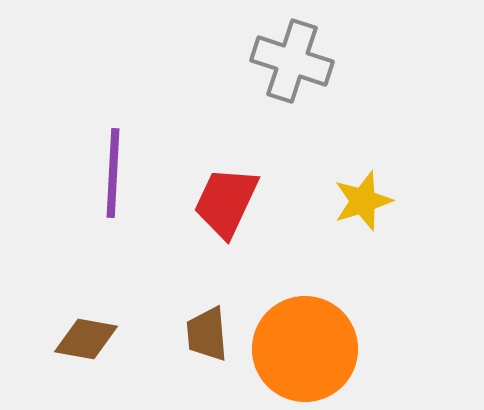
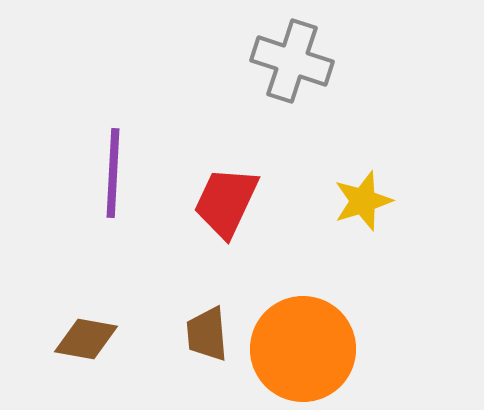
orange circle: moved 2 px left
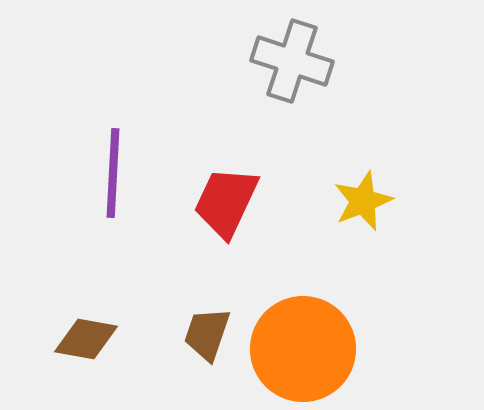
yellow star: rotated 4 degrees counterclockwise
brown trapezoid: rotated 24 degrees clockwise
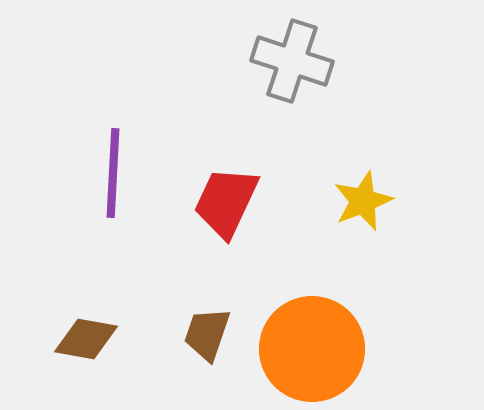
orange circle: moved 9 px right
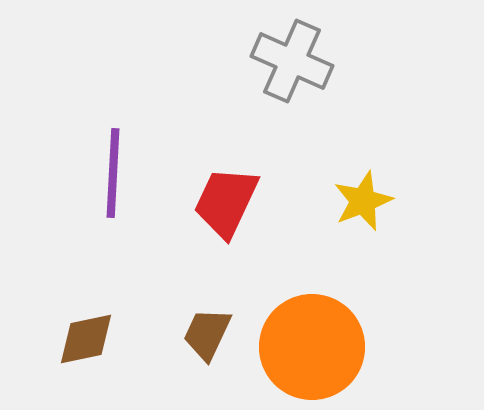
gray cross: rotated 6 degrees clockwise
brown trapezoid: rotated 6 degrees clockwise
brown diamond: rotated 22 degrees counterclockwise
orange circle: moved 2 px up
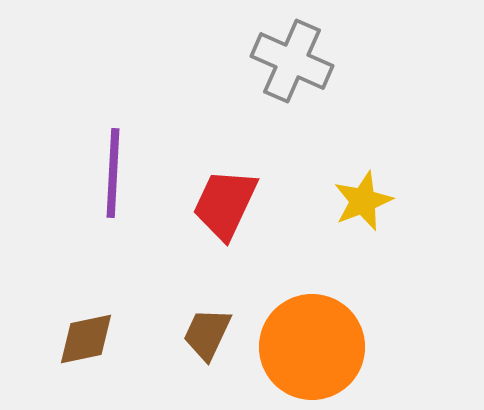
red trapezoid: moved 1 px left, 2 px down
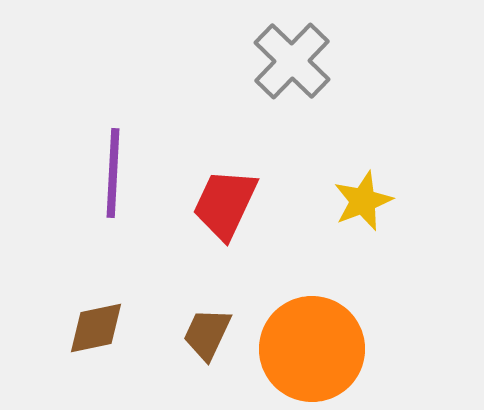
gray cross: rotated 20 degrees clockwise
brown diamond: moved 10 px right, 11 px up
orange circle: moved 2 px down
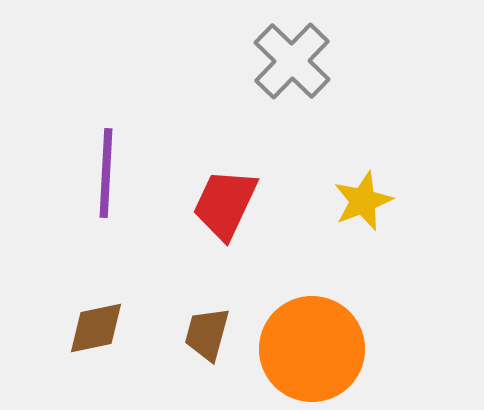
purple line: moved 7 px left
brown trapezoid: rotated 10 degrees counterclockwise
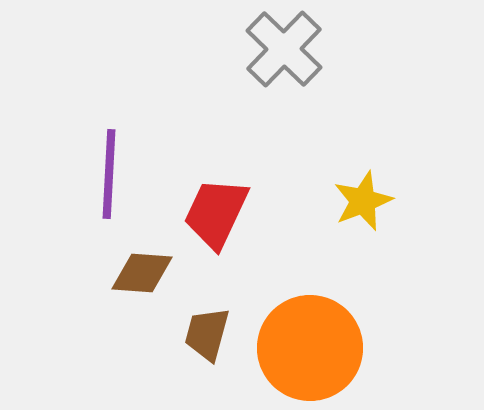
gray cross: moved 8 px left, 12 px up
purple line: moved 3 px right, 1 px down
red trapezoid: moved 9 px left, 9 px down
brown diamond: moved 46 px right, 55 px up; rotated 16 degrees clockwise
orange circle: moved 2 px left, 1 px up
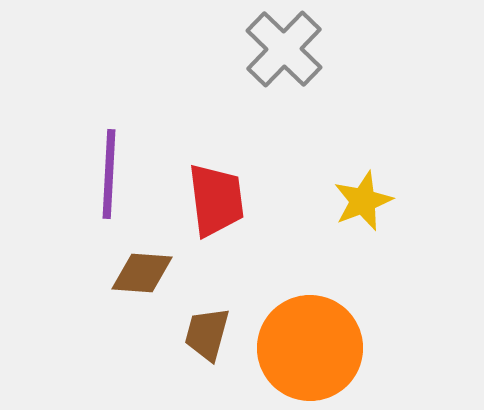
red trapezoid: moved 13 px up; rotated 148 degrees clockwise
